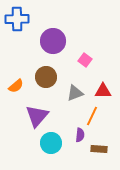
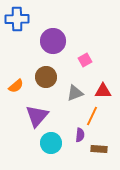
pink square: rotated 24 degrees clockwise
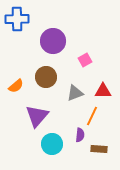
cyan circle: moved 1 px right, 1 px down
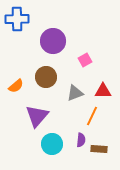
purple semicircle: moved 1 px right, 5 px down
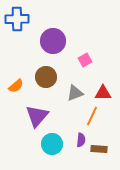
red triangle: moved 2 px down
